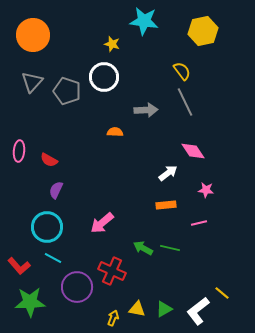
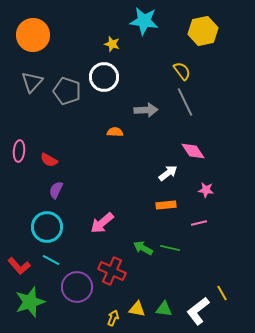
cyan line: moved 2 px left, 2 px down
yellow line: rotated 21 degrees clockwise
green star: rotated 16 degrees counterclockwise
green triangle: rotated 36 degrees clockwise
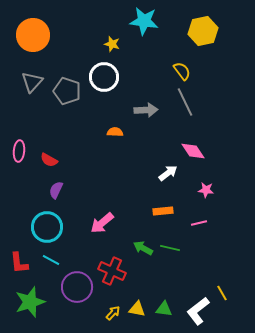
orange rectangle: moved 3 px left, 6 px down
red L-shape: moved 3 px up; rotated 35 degrees clockwise
yellow arrow: moved 5 px up; rotated 21 degrees clockwise
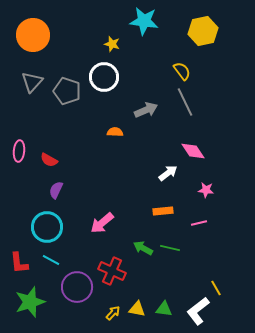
gray arrow: rotated 20 degrees counterclockwise
yellow line: moved 6 px left, 5 px up
